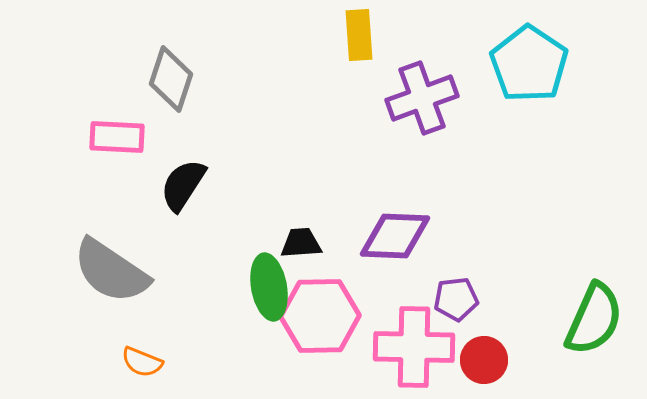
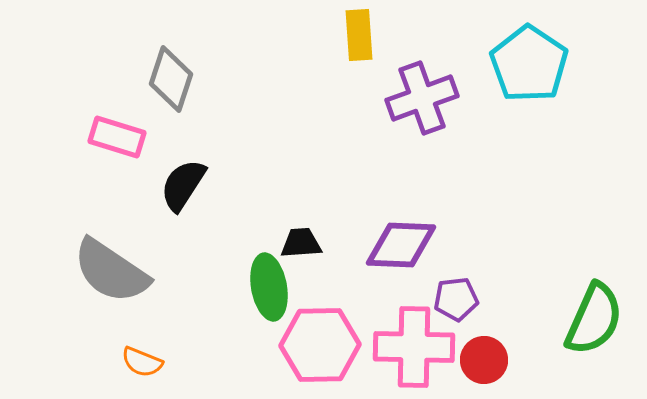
pink rectangle: rotated 14 degrees clockwise
purple diamond: moved 6 px right, 9 px down
pink hexagon: moved 29 px down
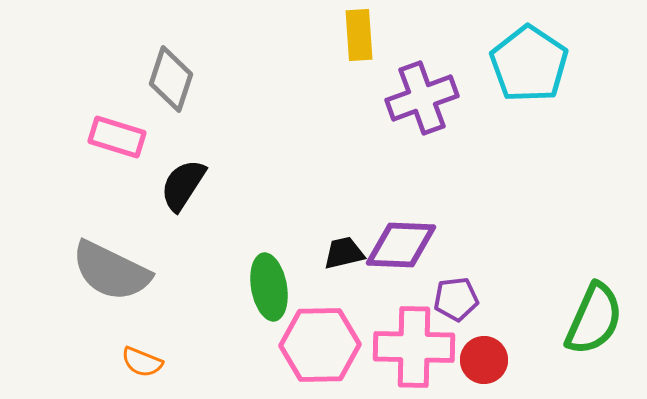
black trapezoid: moved 43 px right, 10 px down; rotated 9 degrees counterclockwise
gray semicircle: rotated 8 degrees counterclockwise
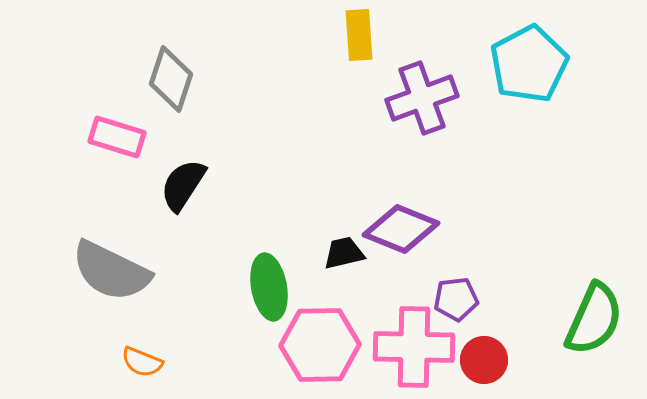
cyan pentagon: rotated 10 degrees clockwise
purple diamond: moved 16 px up; rotated 20 degrees clockwise
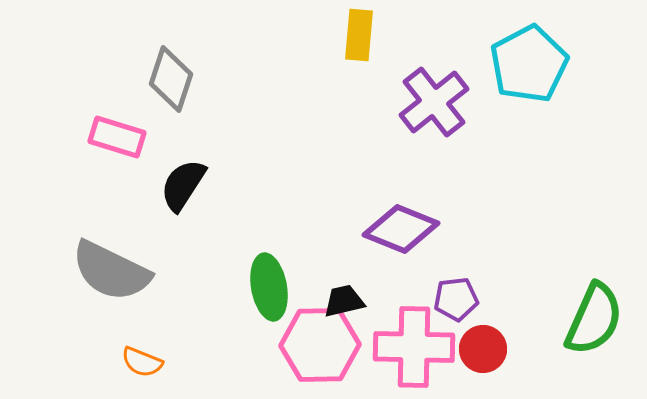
yellow rectangle: rotated 9 degrees clockwise
purple cross: moved 12 px right, 4 px down; rotated 18 degrees counterclockwise
black trapezoid: moved 48 px down
red circle: moved 1 px left, 11 px up
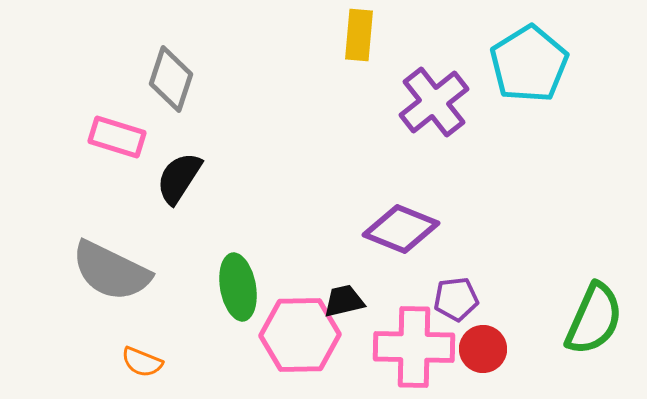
cyan pentagon: rotated 4 degrees counterclockwise
black semicircle: moved 4 px left, 7 px up
green ellipse: moved 31 px left
pink hexagon: moved 20 px left, 10 px up
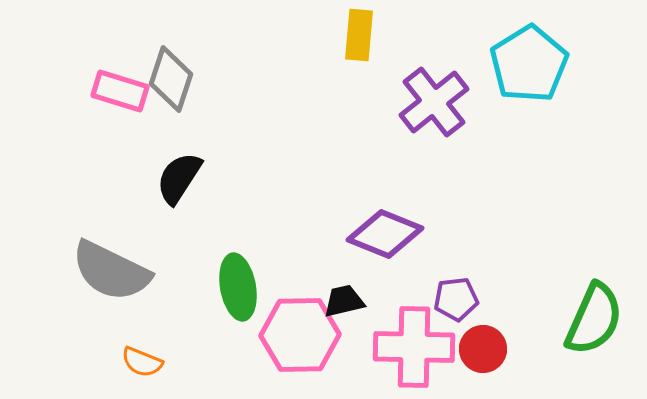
pink rectangle: moved 3 px right, 46 px up
purple diamond: moved 16 px left, 5 px down
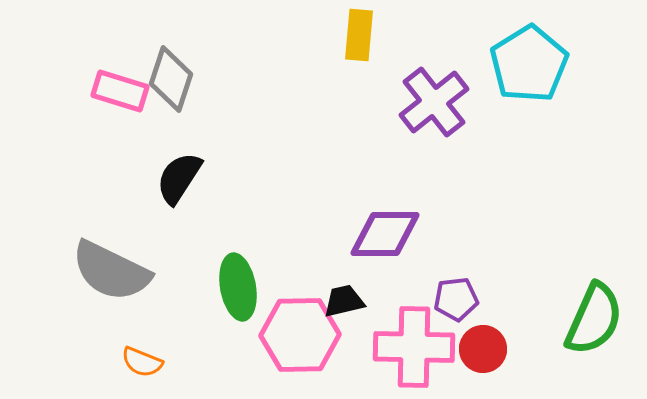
purple diamond: rotated 22 degrees counterclockwise
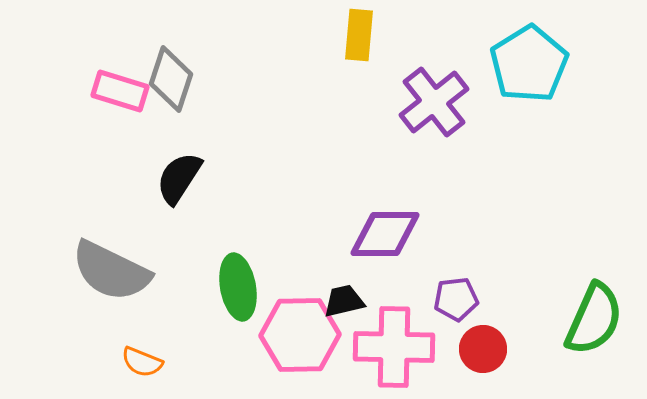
pink cross: moved 20 px left
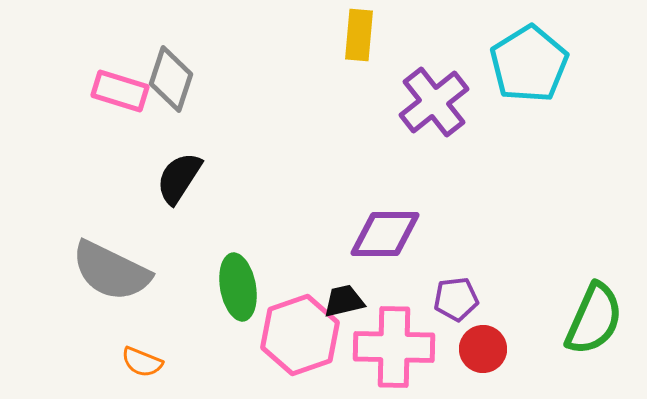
pink hexagon: rotated 18 degrees counterclockwise
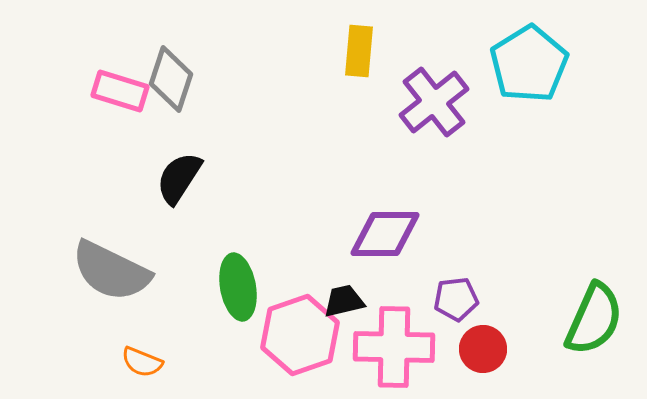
yellow rectangle: moved 16 px down
